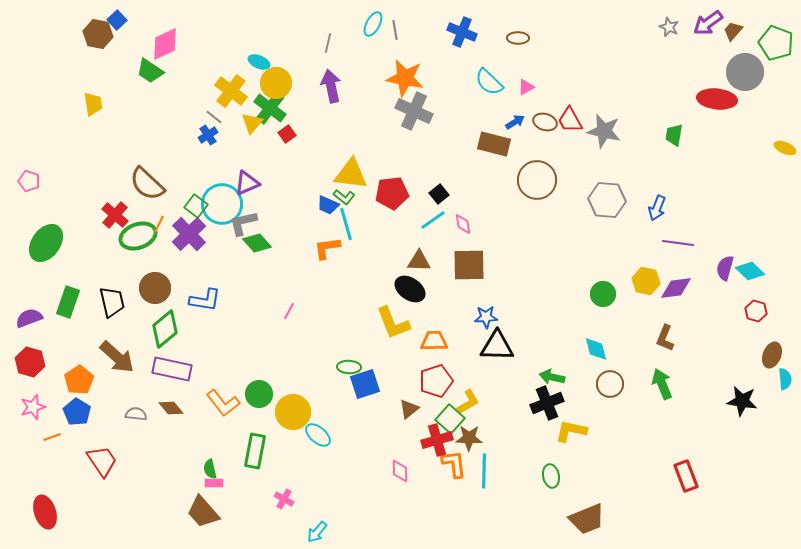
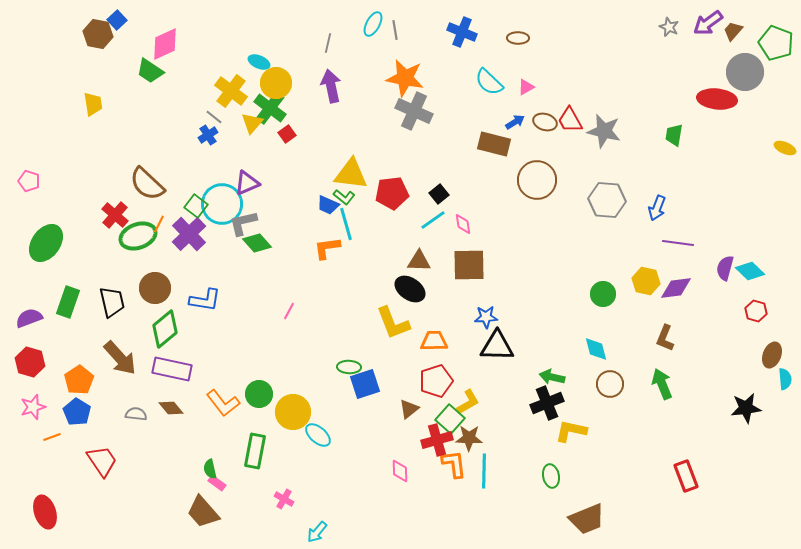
brown arrow at (117, 357): moved 3 px right, 1 px down; rotated 6 degrees clockwise
black star at (742, 401): moved 4 px right, 7 px down; rotated 16 degrees counterclockwise
pink rectangle at (214, 483): moved 3 px right; rotated 36 degrees clockwise
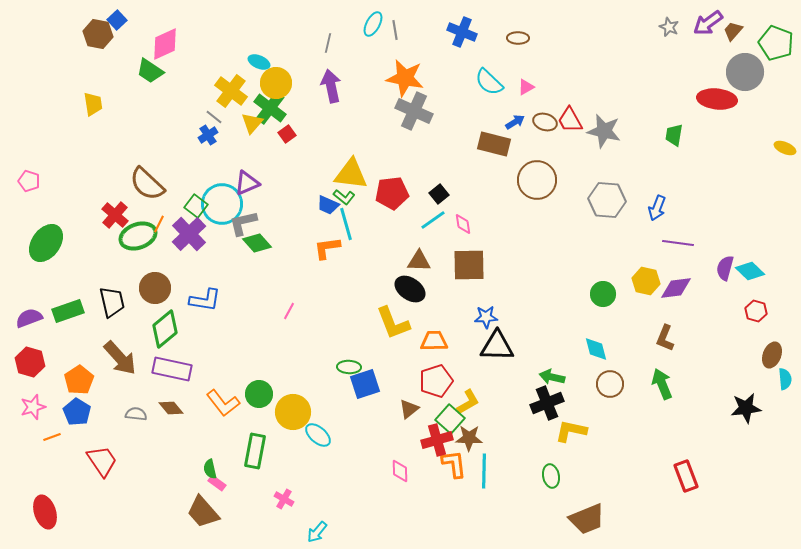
green rectangle at (68, 302): moved 9 px down; rotated 52 degrees clockwise
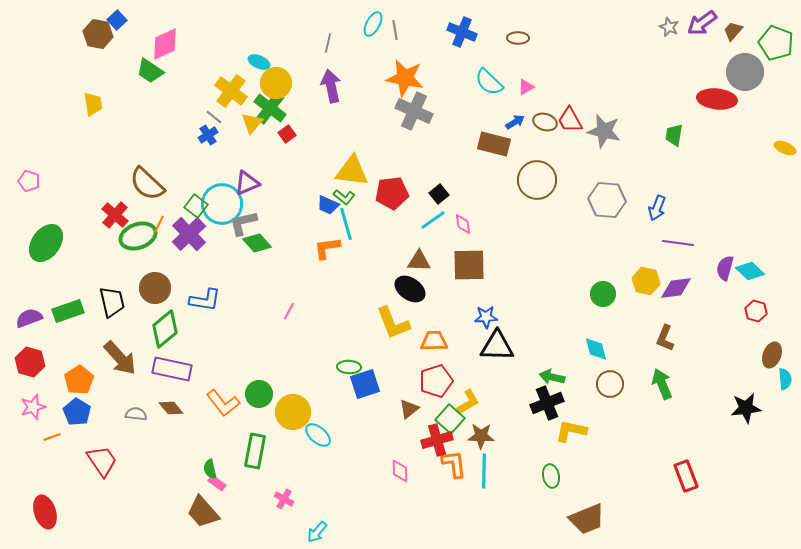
purple arrow at (708, 23): moved 6 px left
yellow triangle at (351, 174): moved 1 px right, 3 px up
brown star at (469, 438): moved 12 px right, 2 px up
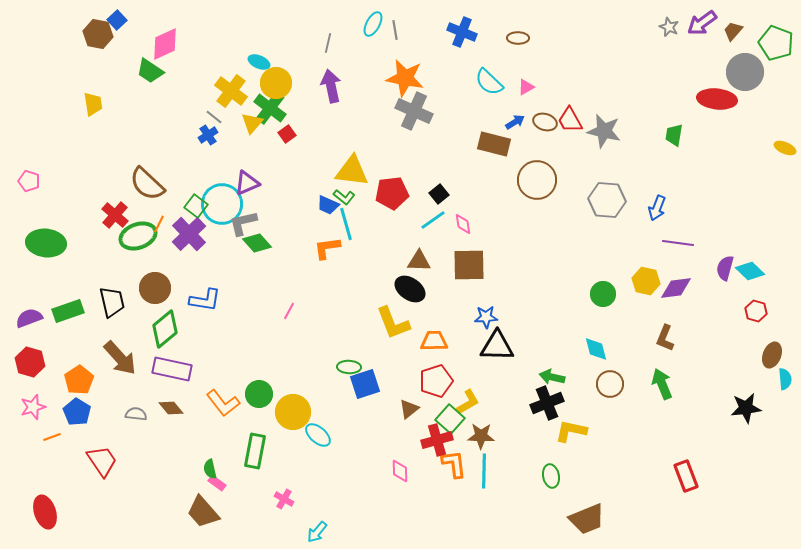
green ellipse at (46, 243): rotated 60 degrees clockwise
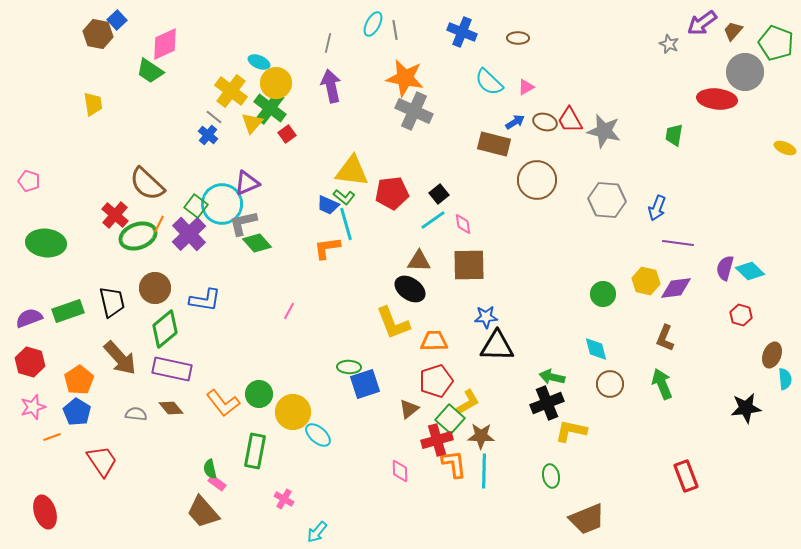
gray star at (669, 27): moved 17 px down
blue cross at (208, 135): rotated 18 degrees counterclockwise
red hexagon at (756, 311): moved 15 px left, 4 px down
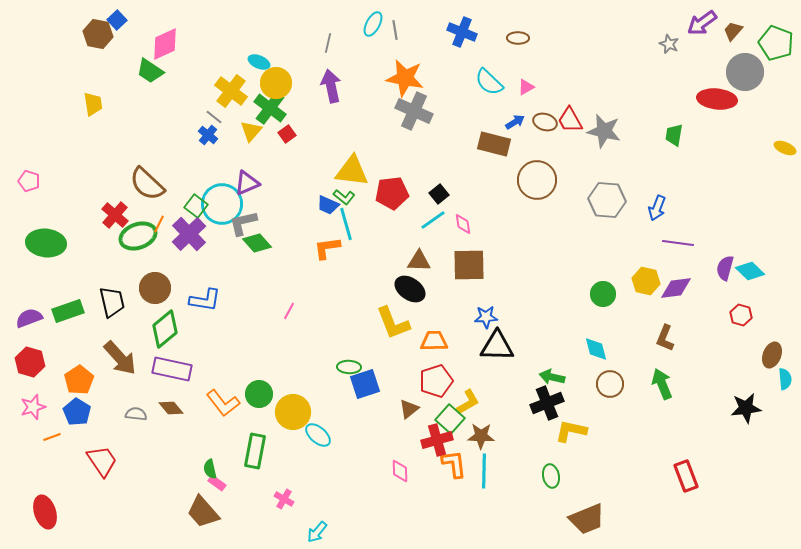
yellow triangle at (252, 123): moved 1 px left, 8 px down
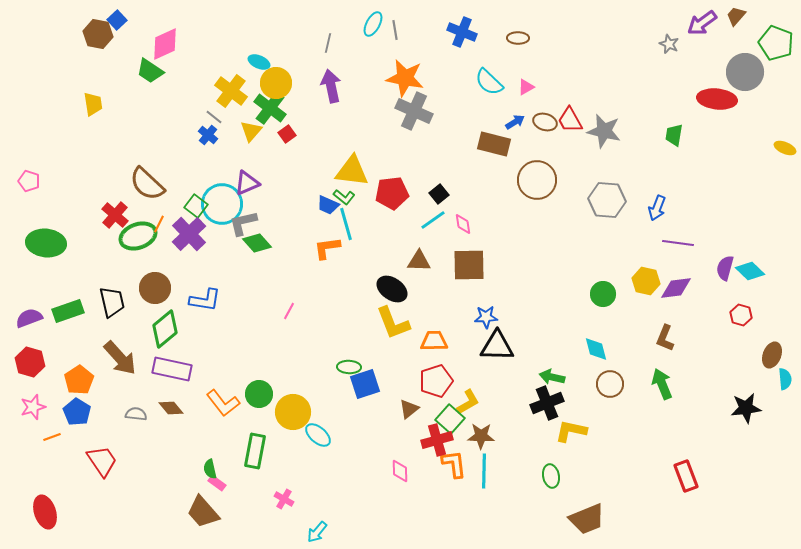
brown trapezoid at (733, 31): moved 3 px right, 15 px up
black ellipse at (410, 289): moved 18 px left
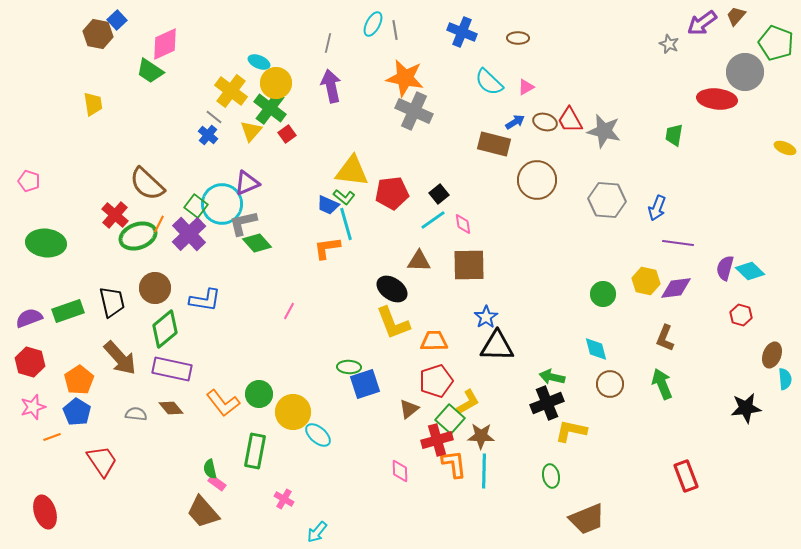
blue star at (486, 317): rotated 30 degrees counterclockwise
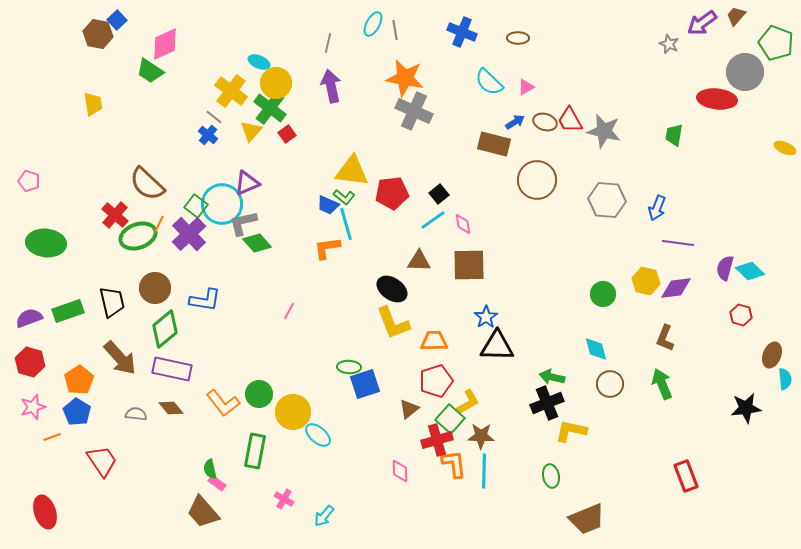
cyan arrow at (317, 532): moved 7 px right, 16 px up
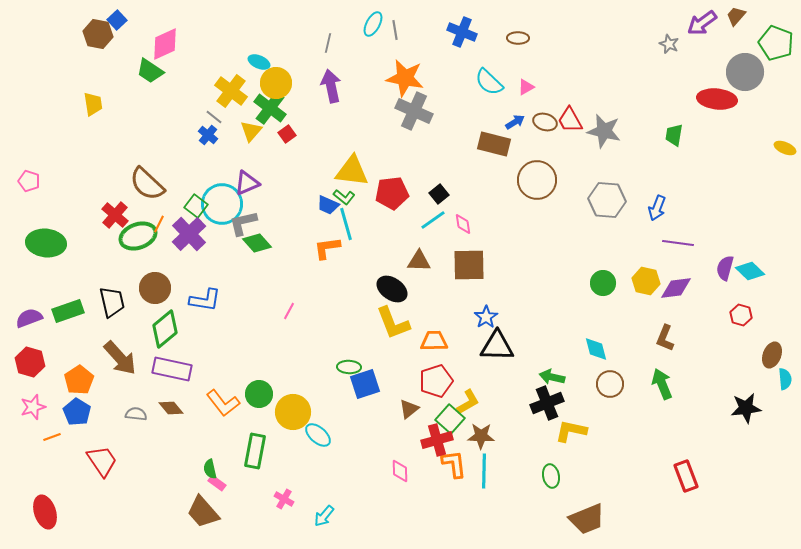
green circle at (603, 294): moved 11 px up
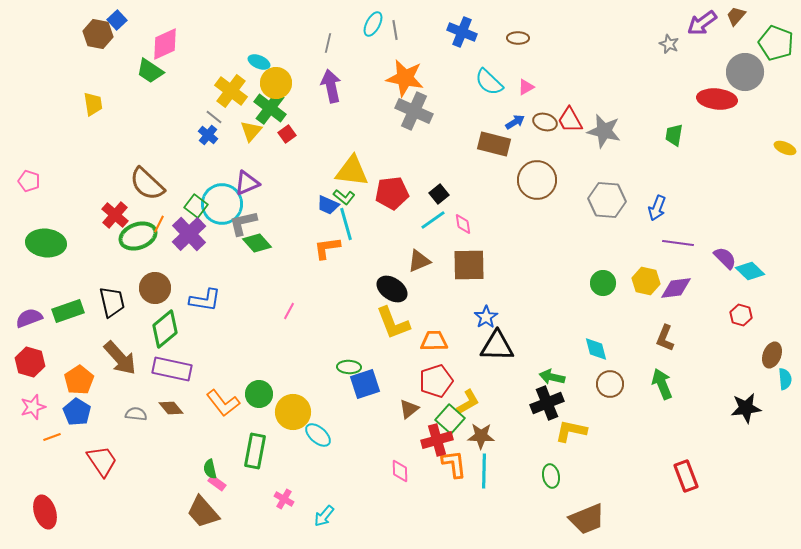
brown triangle at (419, 261): rotated 25 degrees counterclockwise
purple semicircle at (725, 268): moved 10 px up; rotated 120 degrees clockwise
